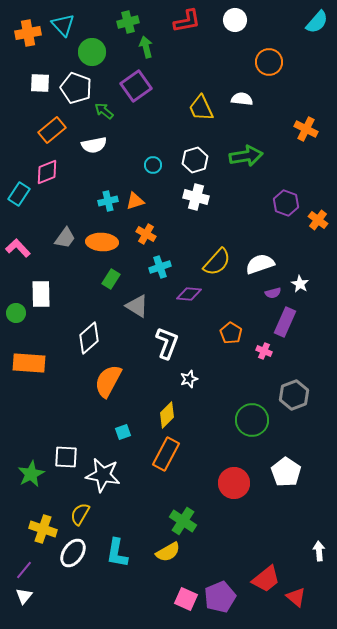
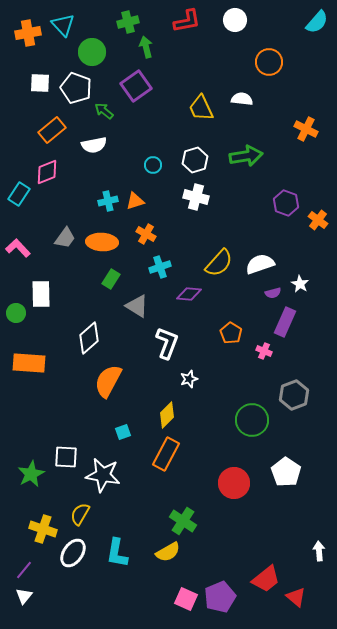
yellow semicircle at (217, 262): moved 2 px right, 1 px down
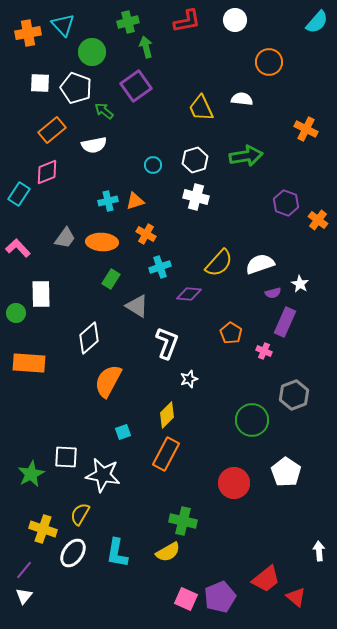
green cross at (183, 521): rotated 20 degrees counterclockwise
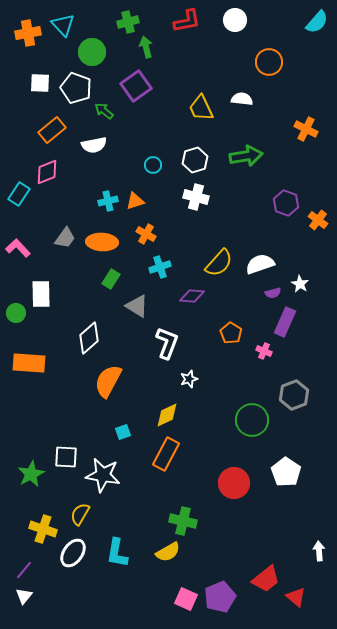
purple diamond at (189, 294): moved 3 px right, 2 px down
yellow diamond at (167, 415): rotated 20 degrees clockwise
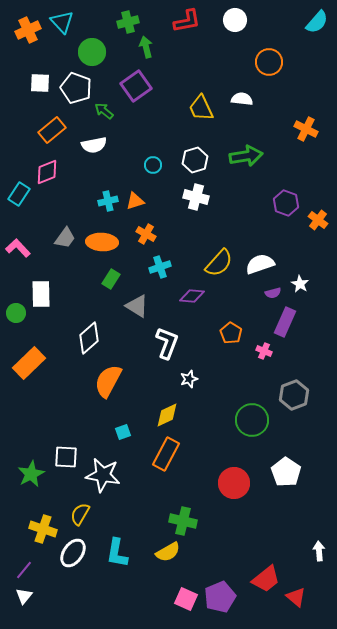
cyan triangle at (63, 25): moved 1 px left, 3 px up
orange cross at (28, 33): moved 3 px up; rotated 15 degrees counterclockwise
orange rectangle at (29, 363): rotated 48 degrees counterclockwise
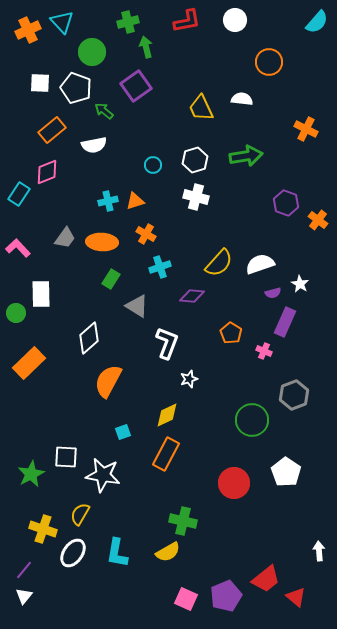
purple pentagon at (220, 597): moved 6 px right, 1 px up
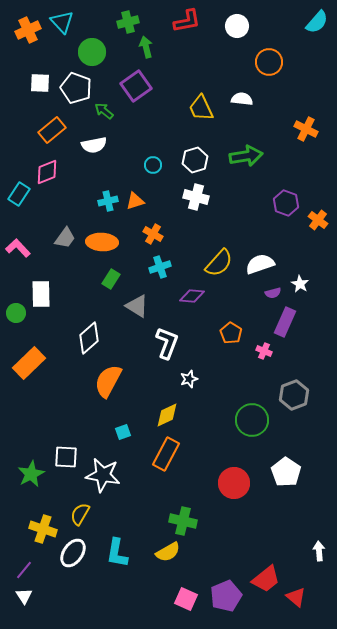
white circle at (235, 20): moved 2 px right, 6 px down
orange cross at (146, 234): moved 7 px right
white triangle at (24, 596): rotated 12 degrees counterclockwise
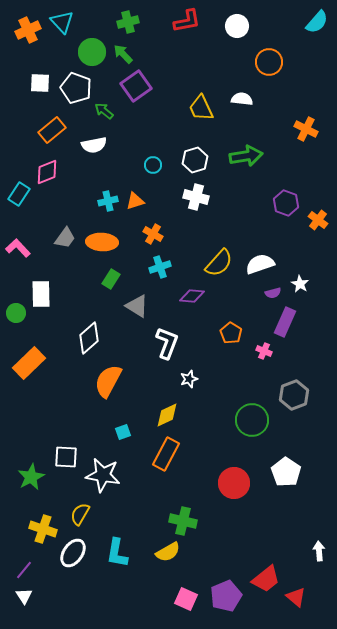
green arrow at (146, 47): moved 23 px left, 7 px down; rotated 30 degrees counterclockwise
green star at (31, 474): moved 3 px down
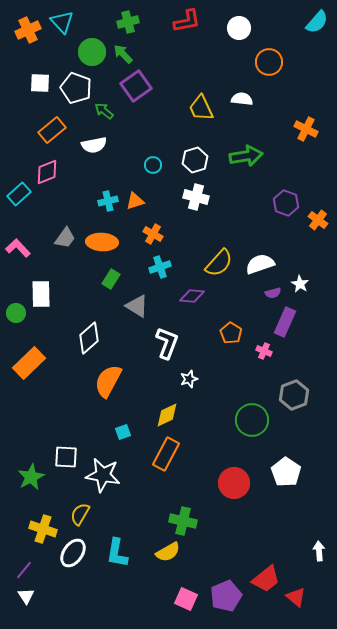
white circle at (237, 26): moved 2 px right, 2 px down
cyan rectangle at (19, 194): rotated 15 degrees clockwise
white triangle at (24, 596): moved 2 px right
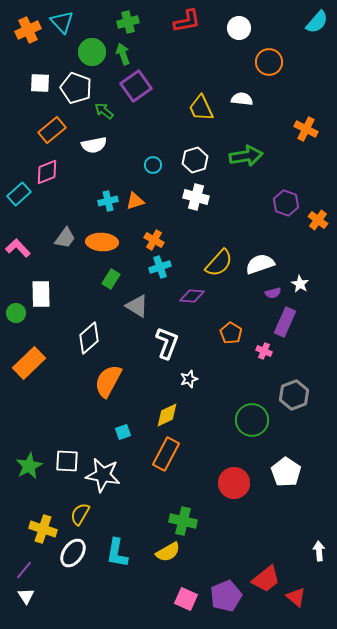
green arrow at (123, 54): rotated 25 degrees clockwise
orange cross at (153, 234): moved 1 px right, 6 px down
white square at (66, 457): moved 1 px right, 4 px down
green star at (31, 477): moved 2 px left, 11 px up
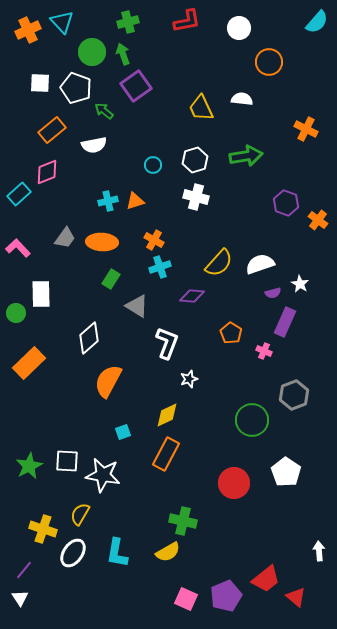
white triangle at (26, 596): moved 6 px left, 2 px down
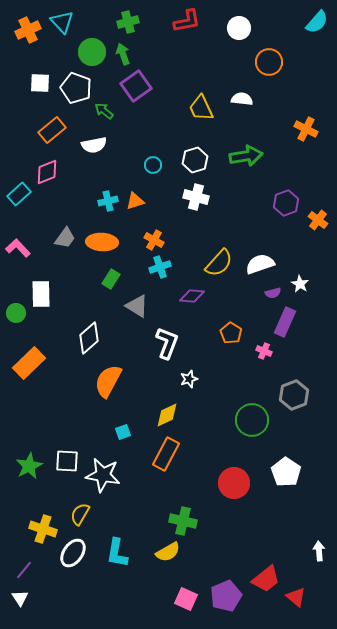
purple hexagon at (286, 203): rotated 20 degrees clockwise
